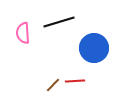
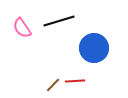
black line: moved 1 px up
pink semicircle: moved 1 px left, 5 px up; rotated 30 degrees counterclockwise
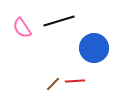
brown line: moved 1 px up
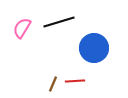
black line: moved 1 px down
pink semicircle: rotated 65 degrees clockwise
brown line: rotated 21 degrees counterclockwise
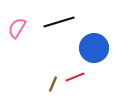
pink semicircle: moved 5 px left
red line: moved 4 px up; rotated 18 degrees counterclockwise
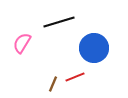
pink semicircle: moved 5 px right, 15 px down
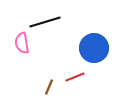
black line: moved 14 px left
pink semicircle: rotated 40 degrees counterclockwise
brown line: moved 4 px left, 3 px down
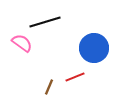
pink semicircle: rotated 135 degrees clockwise
